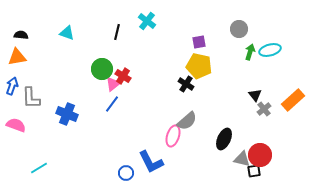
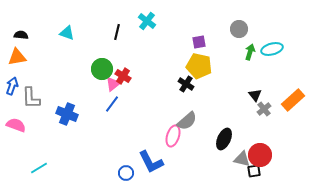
cyan ellipse: moved 2 px right, 1 px up
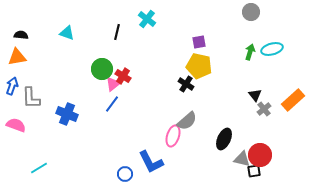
cyan cross: moved 2 px up
gray circle: moved 12 px right, 17 px up
blue circle: moved 1 px left, 1 px down
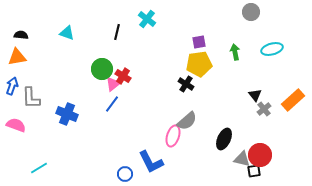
green arrow: moved 15 px left; rotated 28 degrees counterclockwise
yellow pentagon: moved 2 px up; rotated 20 degrees counterclockwise
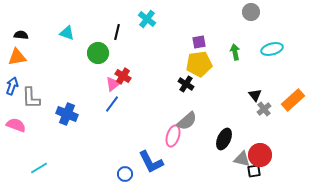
green circle: moved 4 px left, 16 px up
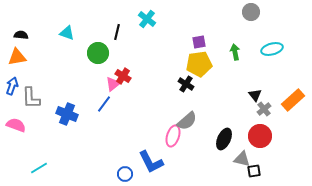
blue line: moved 8 px left
red circle: moved 19 px up
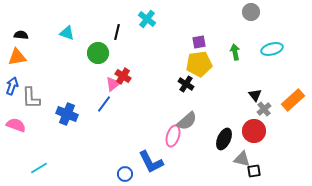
red circle: moved 6 px left, 5 px up
